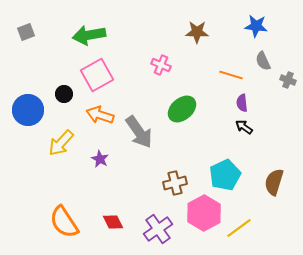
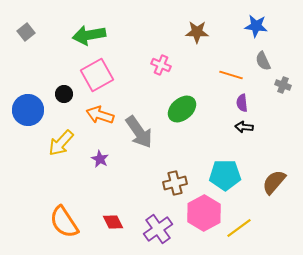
gray square: rotated 18 degrees counterclockwise
gray cross: moved 5 px left, 5 px down
black arrow: rotated 30 degrees counterclockwise
cyan pentagon: rotated 24 degrees clockwise
brown semicircle: rotated 24 degrees clockwise
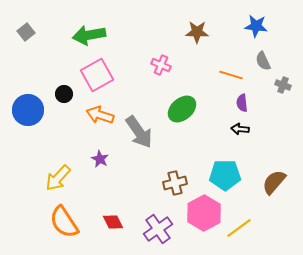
black arrow: moved 4 px left, 2 px down
yellow arrow: moved 3 px left, 35 px down
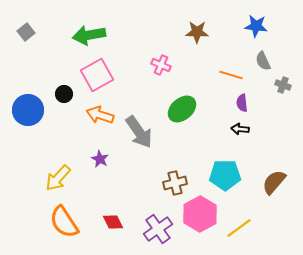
pink hexagon: moved 4 px left, 1 px down
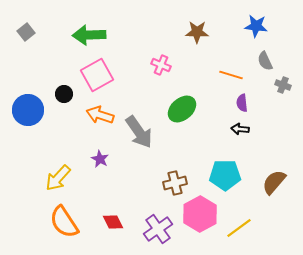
green arrow: rotated 8 degrees clockwise
gray semicircle: moved 2 px right
